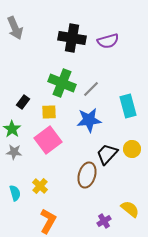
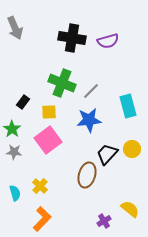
gray line: moved 2 px down
orange L-shape: moved 6 px left, 2 px up; rotated 15 degrees clockwise
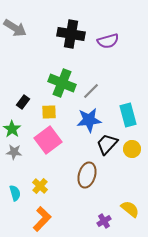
gray arrow: rotated 35 degrees counterclockwise
black cross: moved 1 px left, 4 px up
cyan rectangle: moved 9 px down
black trapezoid: moved 10 px up
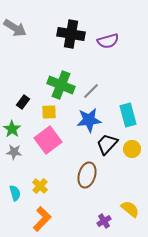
green cross: moved 1 px left, 2 px down
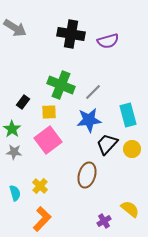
gray line: moved 2 px right, 1 px down
